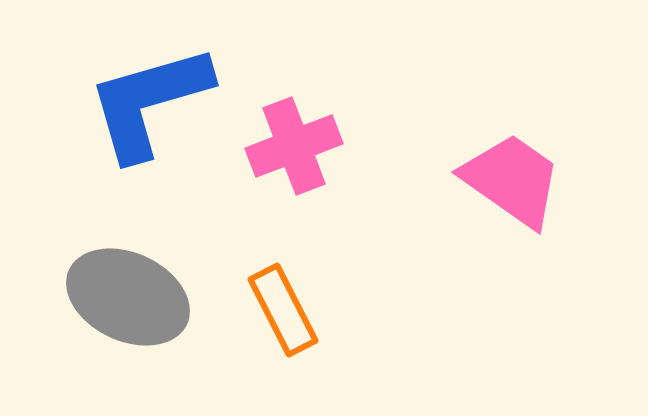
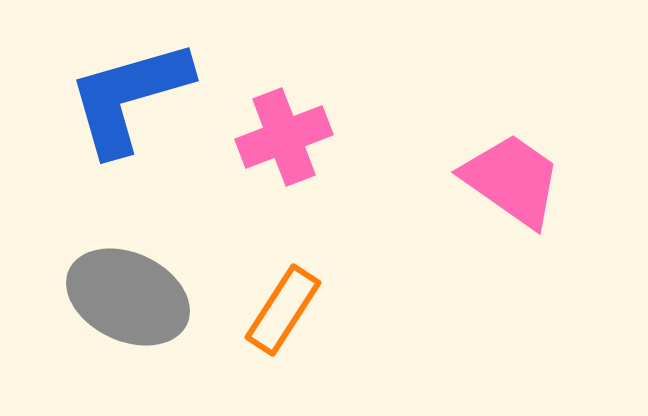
blue L-shape: moved 20 px left, 5 px up
pink cross: moved 10 px left, 9 px up
orange rectangle: rotated 60 degrees clockwise
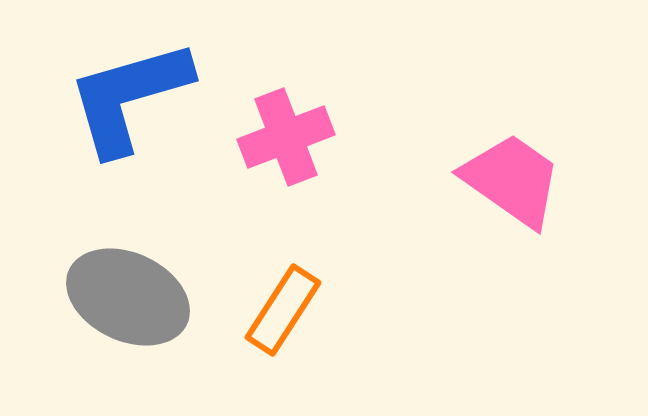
pink cross: moved 2 px right
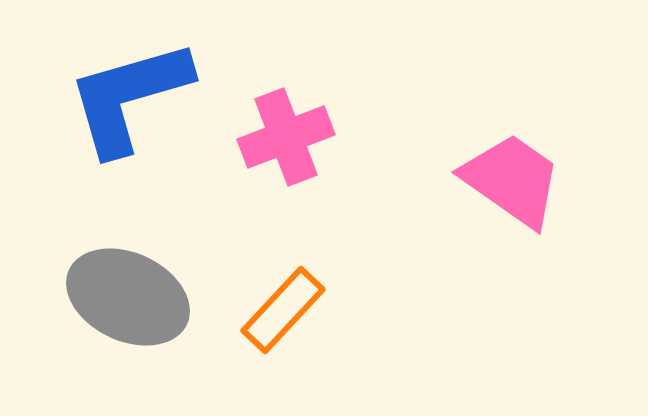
orange rectangle: rotated 10 degrees clockwise
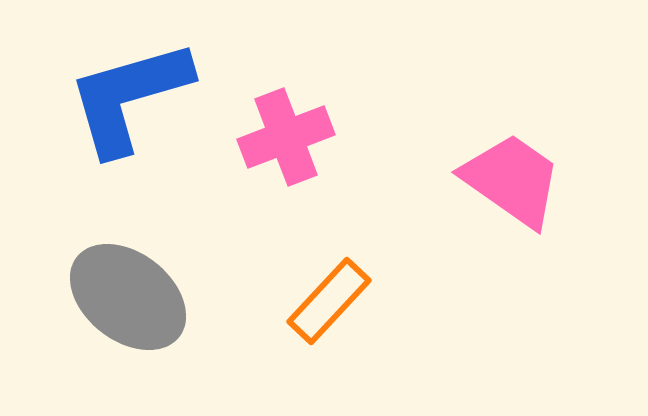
gray ellipse: rotated 13 degrees clockwise
orange rectangle: moved 46 px right, 9 px up
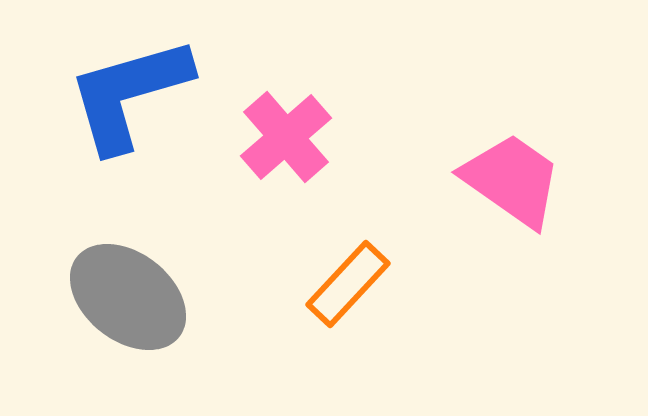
blue L-shape: moved 3 px up
pink cross: rotated 20 degrees counterclockwise
orange rectangle: moved 19 px right, 17 px up
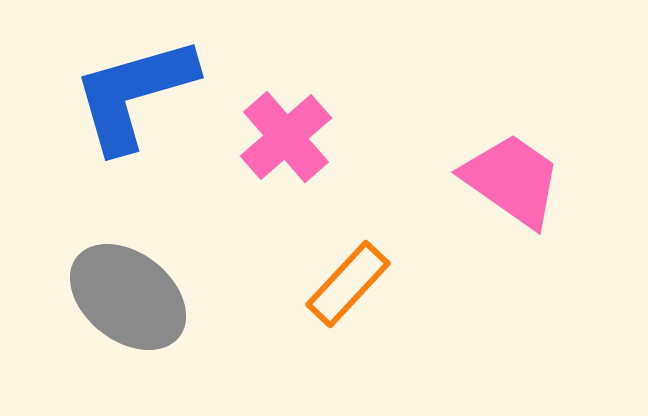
blue L-shape: moved 5 px right
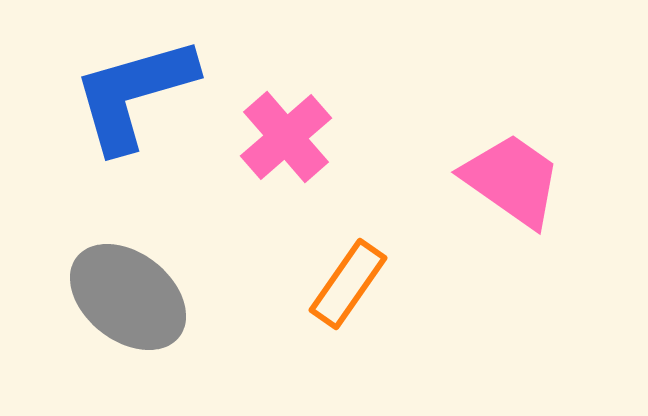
orange rectangle: rotated 8 degrees counterclockwise
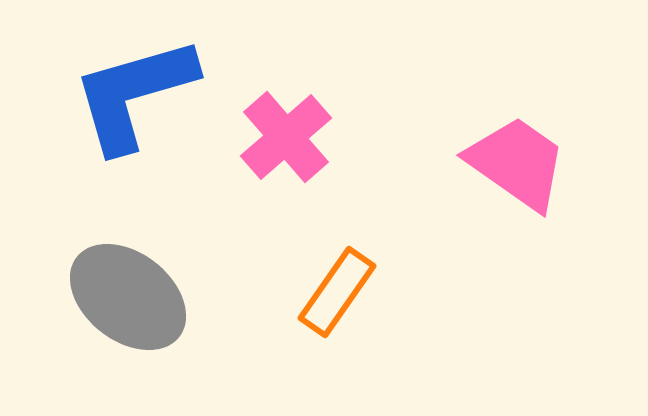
pink trapezoid: moved 5 px right, 17 px up
orange rectangle: moved 11 px left, 8 px down
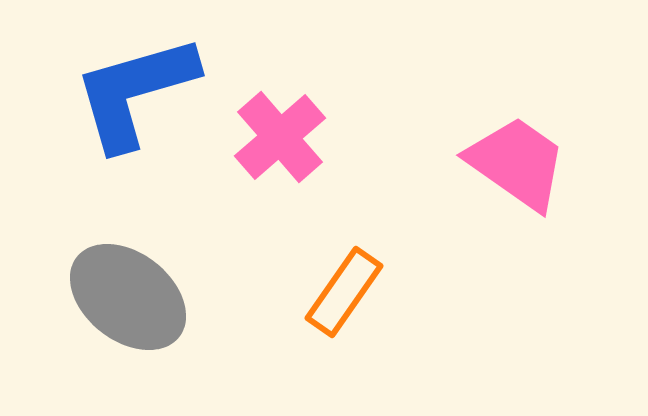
blue L-shape: moved 1 px right, 2 px up
pink cross: moved 6 px left
orange rectangle: moved 7 px right
